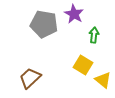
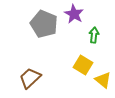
gray pentagon: rotated 12 degrees clockwise
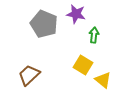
purple star: moved 2 px right; rotated 18 degrees counterclockwise
brown trapezoid: moved 1 px left, 3 px up
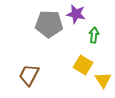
gray pentagon: moved 5 px right; rotated 20 degrees counterclockwise
brown trapezoid: rotated 20 degrees counterclockwise
yellow triangle: rotated 18 degrees clockwise
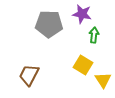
purple star: moved 6 px right
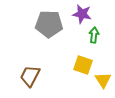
yellow square: rotated 12 degrees counterclockwise
brown trapezoid: moved 1 px right, 1 px down
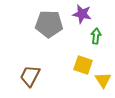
green arrow: moved 2 px right, 1 px down
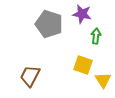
gray pentagon: rotated 16 degrees clockwise
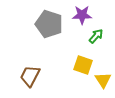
purple star: moved 1 px down; rotated 12 degrees counterclockwise
green arrow: rotated 35 degrees clockwise
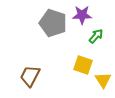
gray pentagon: moved 4 px right, 1 px up
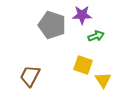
gray pentagon: moved 1 px left, 2 px down
green arrow: rotated 28 degrees clockwise
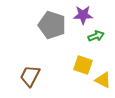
purple star: moved 1 px right
yellow triangle: rotated 30 degrees counterclockwise
